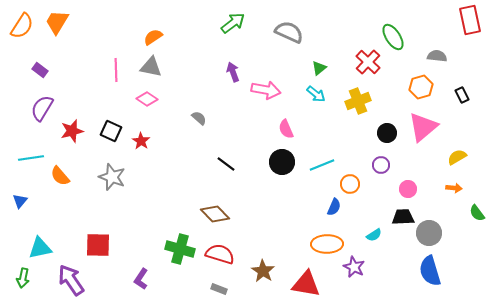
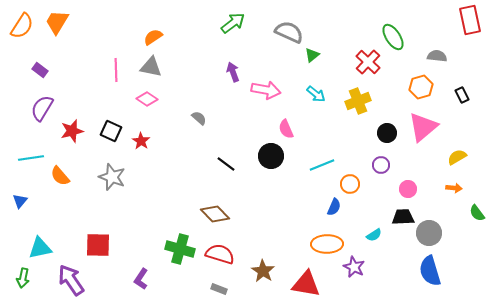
green triangle at (319, 68): moved 7 px left, 13 px up
black circle at (282, 162): moved 11 px left, 6 px up
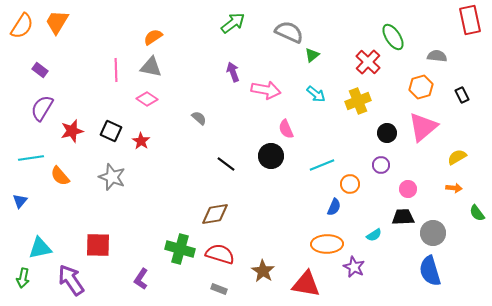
brown diamond at (215, 214): rotated 56 degrees counterclockwise
gray circle at (429, 233): moved 4 px right
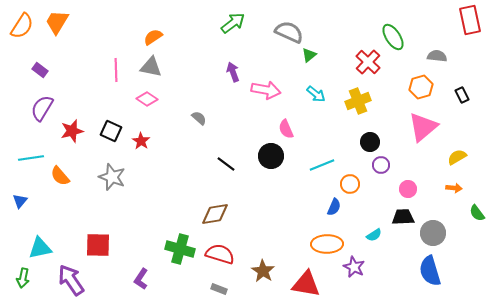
green triangle at (312, 55): moved 3 px left
black circle at (387, 133): moved 17 px left, 9 px down
